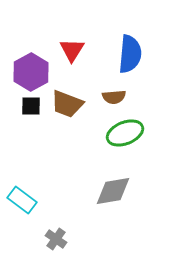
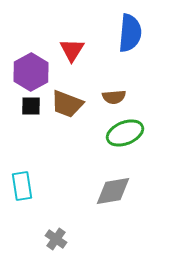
blue semicircle: moved 21 px up
cyan rectangle: moved 14 px up; rotated 44 degrees clockwise
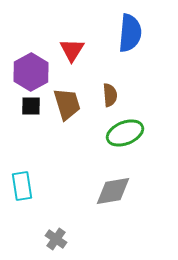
brown semicircle: moved 4 px left, 2 px up; rotated 90 degrees counterclockwise
brown trapezoid: rotated 128 degrees counterclockwise
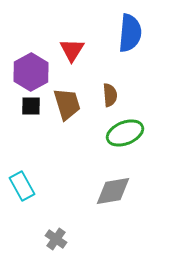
cyan rectangle: rotated 20 degrees counterclockwise
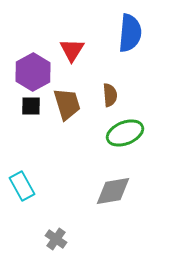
purple hexagon: moved 2 px right
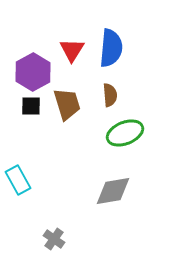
blue semicircle: moved 19 px left, 15 px down
cyan rectangle: moved 4 px left, 6 px up
gray cross: moved 2 px left
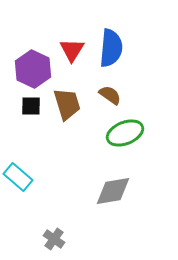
purple hexagon: moved 3 px up; rotated 6 degrees counterclockwise
brown semicircle: rotated 50 degrees counterclockwise
cyan rectangle: moved 3 px up; rotated 20 degrees counterclockwise
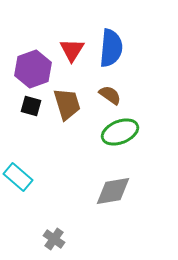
purple hexagon: rotated 15 degrees clockwise
black square: rotated 15 degrees clockwise
green ellipse: moved 5 px left, 1 px up
